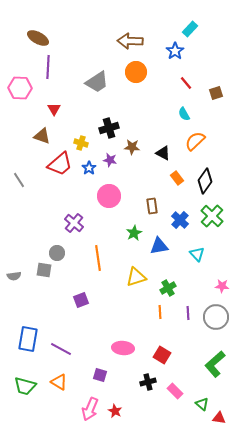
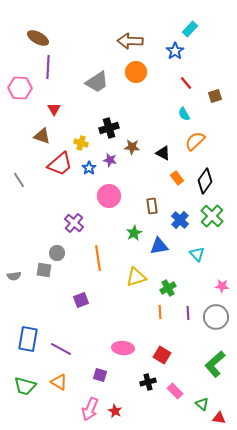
brown square at (216, 93): moved 1 px left, 3 px down
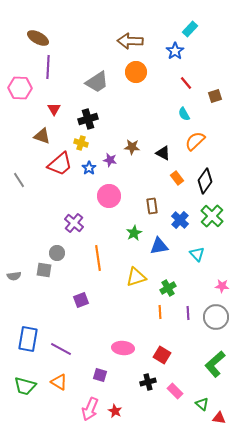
black cross at (109, 128): moved 21 px left, 9 px up
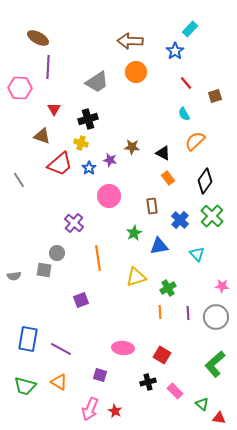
orange rectangle at (177, 178): moved 9 px left
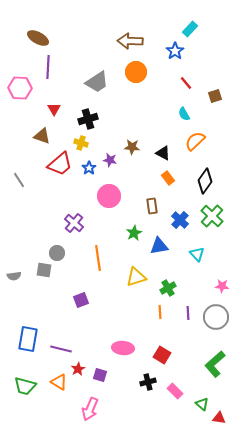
purple line at (61, 349): rotated 15 degrees counterclockwise
red star at (115, 411): moved 37 px left, 42 px up; rotated 16 degrees clockwise
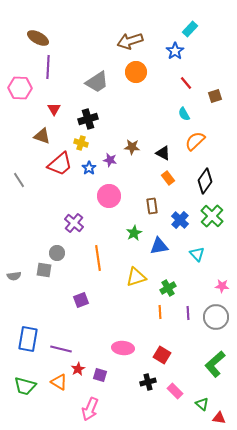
brown arrow at (130, 41): rotated 20 degrees counterclockwise
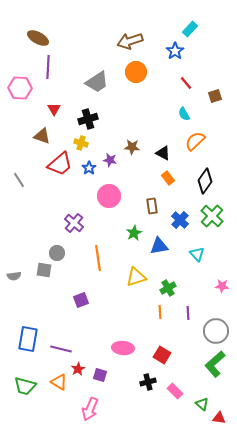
gray circle at (216, 317): moved 14 px down
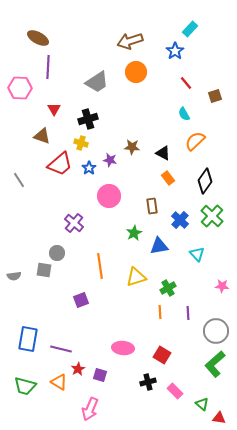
orange line at (98, 258): moved 2 px right, 8 px down
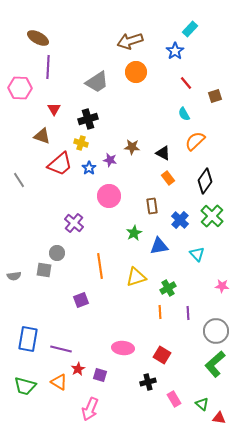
pink rectangle at (175, 391): moved 1 px left, 8 px down; rotated 14 degrees clockwise
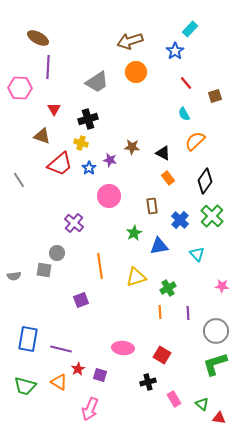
green L-shape at (215, 364): rotated 24 degrees clockwise
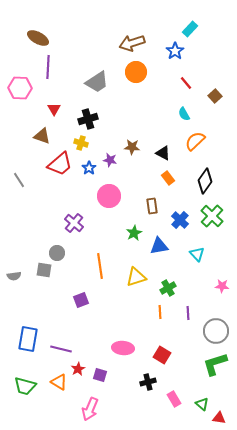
brown arrow at (130, 41): moved 2 px right, 2 px down
brown square at (215, 96): rotated 24 degrees counterclockwise
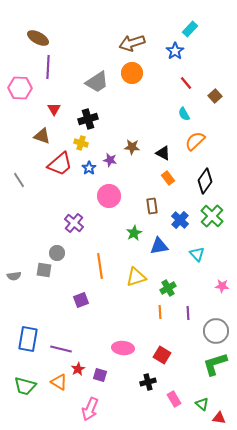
orange circle at (136, 72): moved 4 px left, 1 px down
